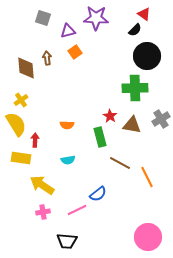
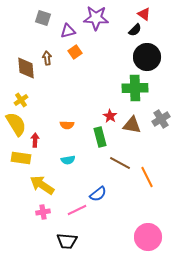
black circle: moved 1 px down
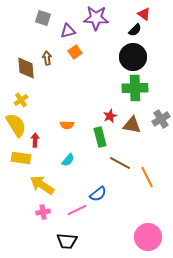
black circle: moved 14 px left
red star: rotated 16 degrees clockwise
yellow semicircle: moved 1 px down
cyan semicircle: rotated 40 degrees counterclockwise
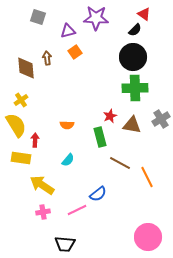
gray square: moved 5 px left, 1 px up
black trapezoid: moved 2 px left, 3 px down
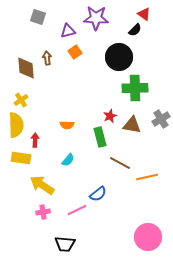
black circle: moved 14 px left
yellow semicircle: rotated 30 degrees clockwise
orange line: rotated 75 degrees counterclockwise
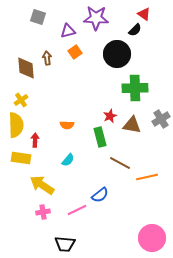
black circle: moved 2 px left, 3 px up
blue semicircle: moved 2 px right, 1 px down
pink circle: moved 4 px right, 1 px down
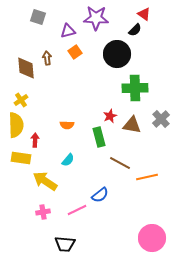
gray cross: rotated 12 degrees counterclockwise
green rectangle: moved 1 px left
yellow arrow: moved 3 px right, 4 px up
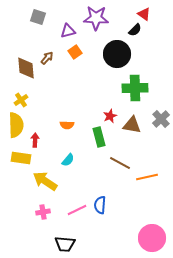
brown arrow: rotated 48 degrees clockwise
blue semicircle: moved 10 px down; rotated 132 degrees clockwise
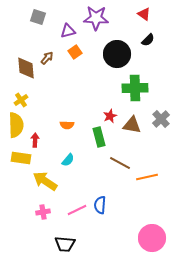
black semicircle: moved 13 px right, 10 px down
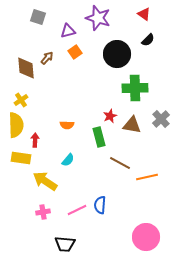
purple star: moved 2 px right; rotated 15 degrees clockwise
pink circle: moved 6 px left, 1 px up
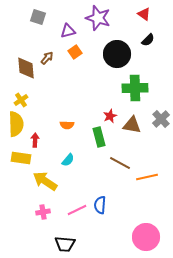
yellow semicircle: moved 1 px up
